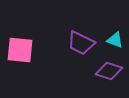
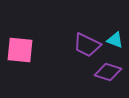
purple trapezoid: moved 6 px right, 2 px down
purple diamond: moved 1 px left, 1 px down
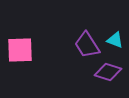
purple trapezoid: rotated 32 degrees clockwise
pink square: rotated 8 degrees counterclockwise
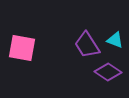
pink square: moved 2 px right, 2 px up; rotated 12 degrees clockwise
purple diamond: rotated 16 degrees clockwise
